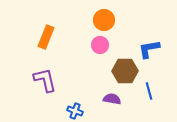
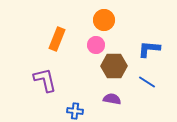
orange rectangle: moved 11 px right, 2 px down
pink circle: moved 4 px left
blue L-shape: rotated 15 degrees clockwise
brown hexagon: moved 11 px left, 5 px up
blue line: moved 2 px left, 9 px up; rotated 42 degrees counterclockwise
blue cross: rotated 14 degrees counterclockwise
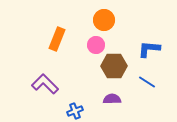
purple L-shape: moved 4 px down; rotated 32 degrees counterclockwise
purple semicircle: rotated 12 degrees counterclockwise
blue cross: rotated 28 degrees counterclockwise
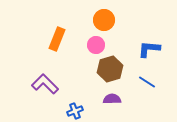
brown hexagon: moved 4 px left, 3 px down; rotated 15 degrees counterclockwise
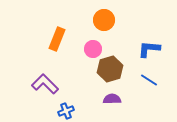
pink circle: moved 3 px left, 4 px down
blue line: moved 2 px right, 2 px up
blue cross: moved 9 px left
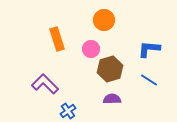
orange rectangle: rotated 40 degrees counterclockwise
pink circle: moved 2 px left
blue cross: moved 2 px right; rotated 14 degrees counterclockwise
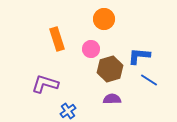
orange circle: moved 1 px up
blue L-shape: moved 10 px left, 7 px down
purple L-shape: rotated 28 degrees counterclockwise
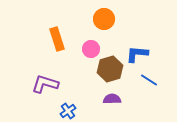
blue L-shape: moved 2 px left, 2 px up
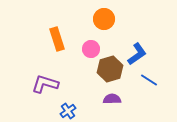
blue L-shape: rotated 140 degrees clockwise
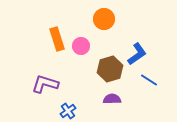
pink circle: moved 10 px left, 3 px up
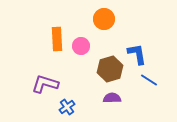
orange rectangle: rotated 15 degrees clockwise
blue L-shape: rotated 65 degrees counterclockwise
purple semicircle: moved 1 px up
blue cross: moved 1 px left, 4 px up
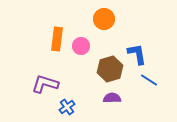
orange rectangle: rotated 10 degrees clockwise
